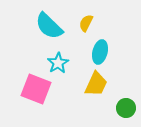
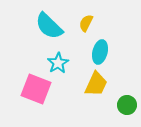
green circle: moved 1 px right, 3 px up
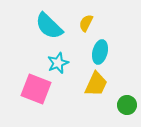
cyan star: rotated 10 degrees clockwise
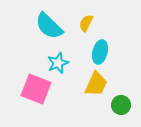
green circle: moved 6 px left
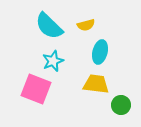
yellow semicircle: moved 2 px down; rotated 132 degrees counterclockwise
cyan star: moved 5 px left, 2 px up
yellow trapezoid: rotated 108 degrees counterclockwise
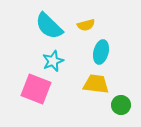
cyan ellipse: moved 1 px right
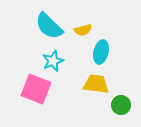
yellow semicircle: moved 3 px left, 5 px down
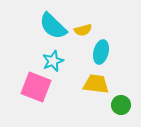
cyan semicircle: moved 4 px right
pink square: moved 2 px up
